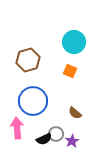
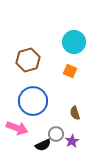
brown semicircle: rotated 32 degrees clockwise
pink arrow: rotated 115 degrees clockwise
black semicircle: moved 1 px left, 6 px down
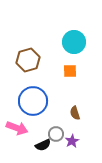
orange square: rotated 24 degrees counterclockwise
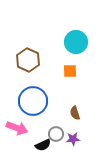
cyan circle: moved 2 px right
brown hexagon: rotated 20 degrees counterclockwise
purple star: moved 1 px right, 2 px up; rotated 24 degrees clockwise
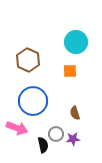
black semicircle: rotated 77 degrees counterclockwise
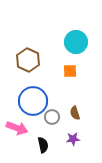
gray circle: moved 4 px left, 17 px up
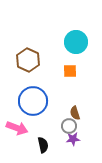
gray circle: moved 17 px right, 9 px down
